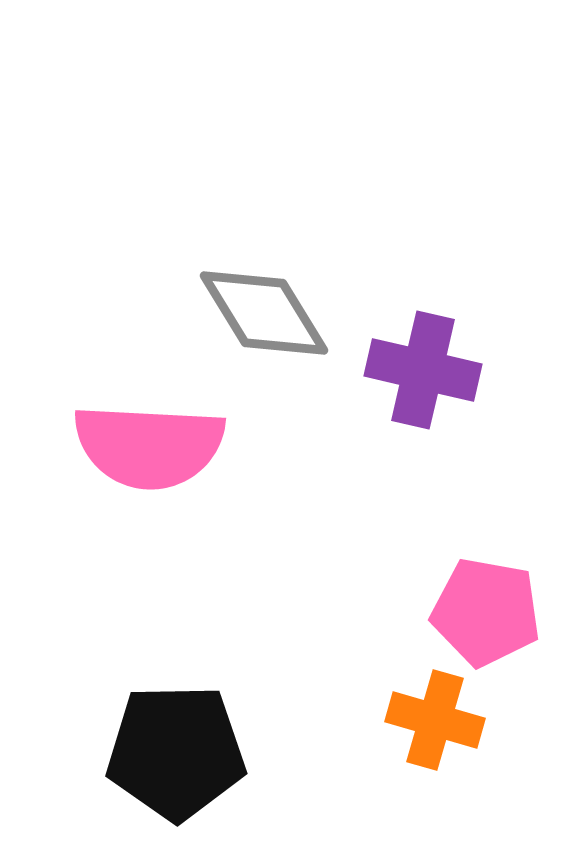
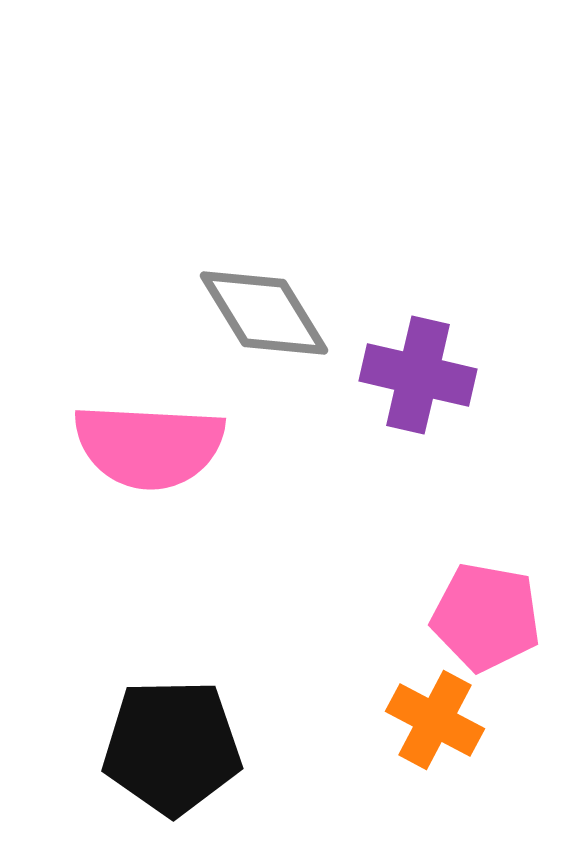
purple cross: moved 5 px left, 5 px down
pink pentagon: moved 5 px down
orange cross: rotated 12 degrees clockwise
black pentagon: moved 4 px left, 5 px up
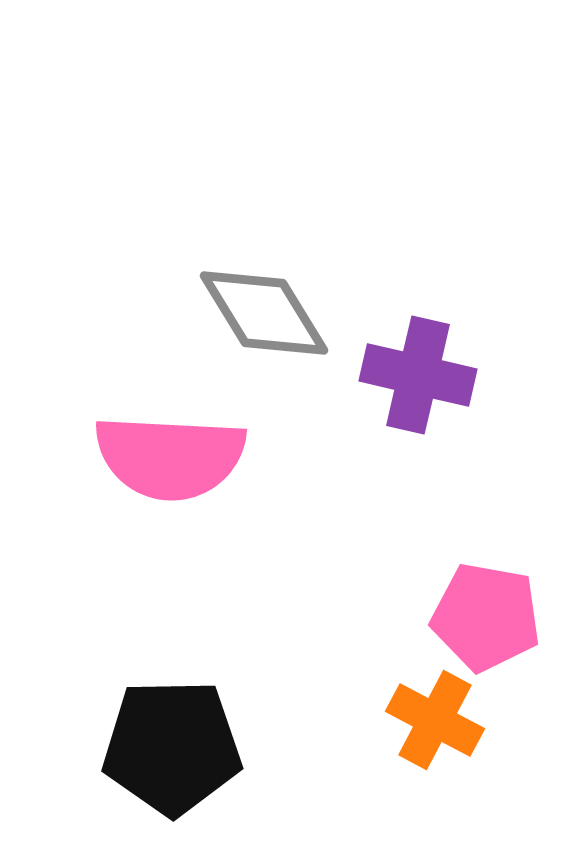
pink semicircle: moved 21 px right, 11 px down
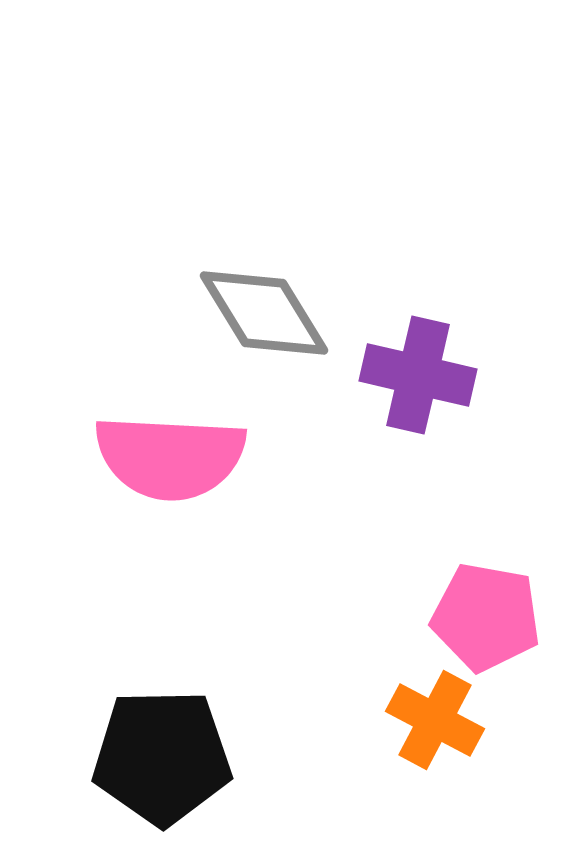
black pentagon: moved 10 px left, 10 px down
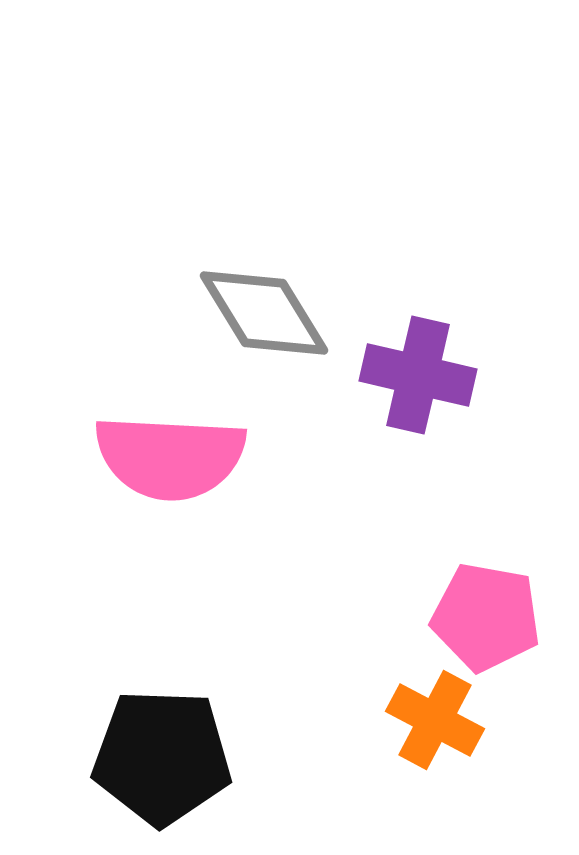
black pentagon: rotated 3 degrees clockwise
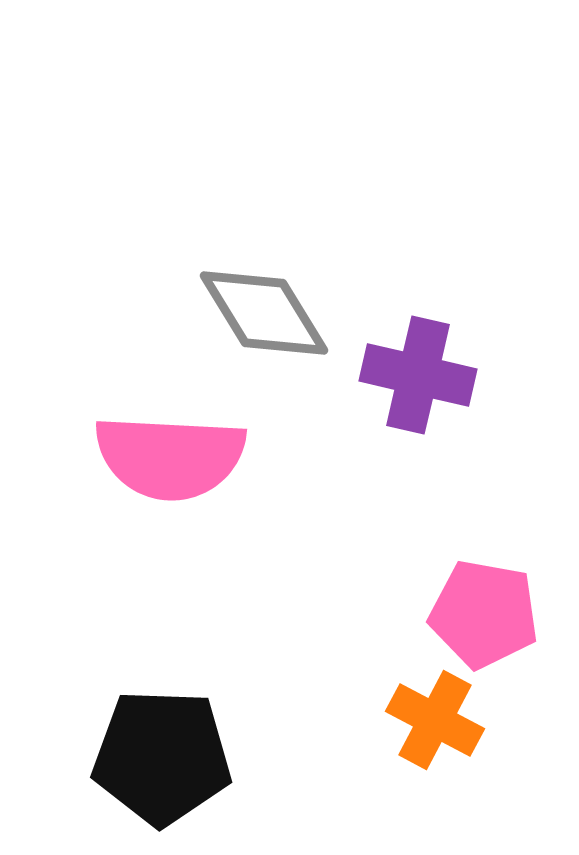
pink pentagon: moved 2 px left, 3 px up
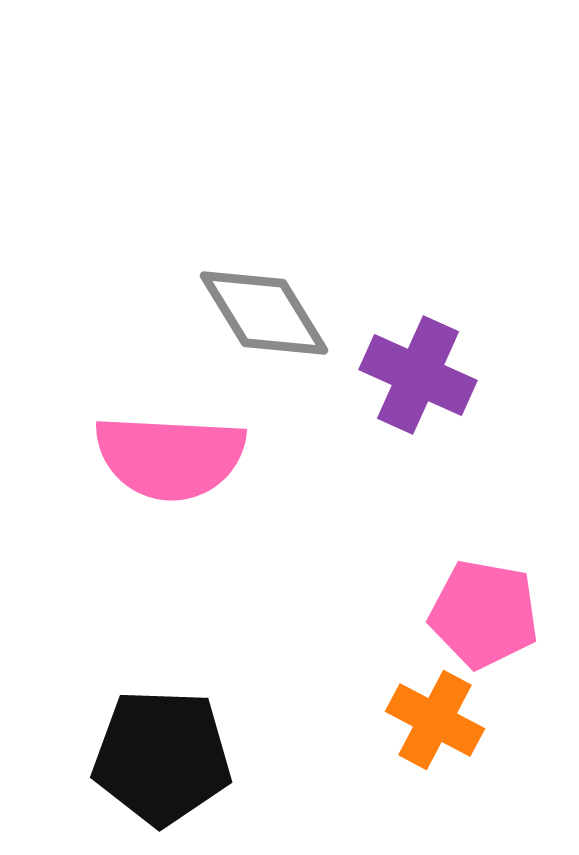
purple cross: rotated 11 degrees clockwise
